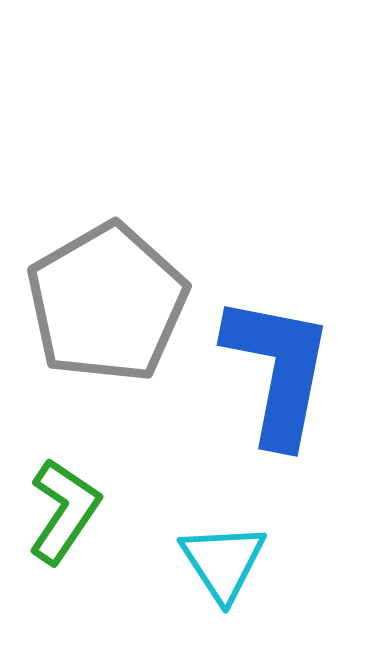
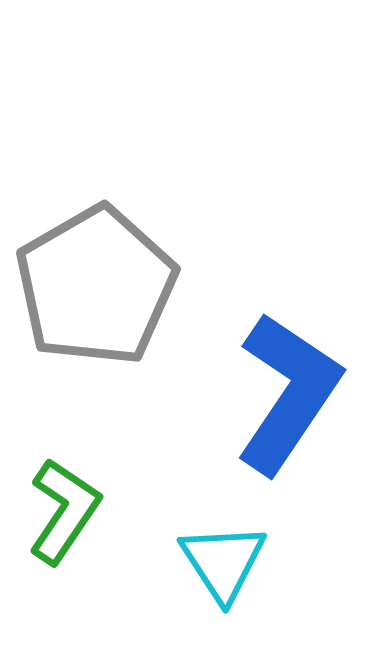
gray pentagon: moved 11 px left, 17 px up
blue L-shape: moved 10 px right, 23 px down; rotated 23 degrees clockwise
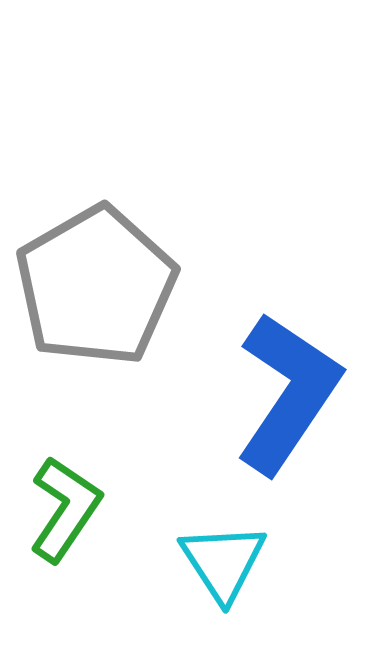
green L-shape: moved 1 px right, 2 px up
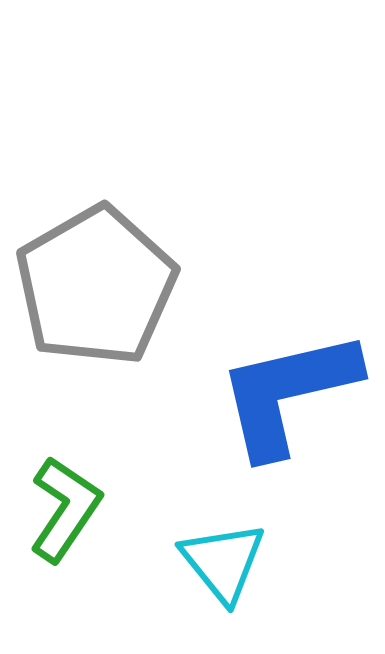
blue L-shape: rotated 137 degrees counterclockwise
cyan triangle: rotated 6 degrees counterclockwise
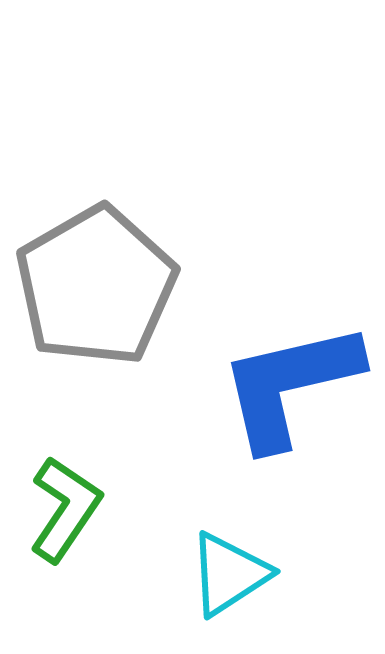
blue L-shape: moved 2 px right, 8 px up
cyan triangle: moved 6 px right, 12 px down; rotated 36 degrees clockwise
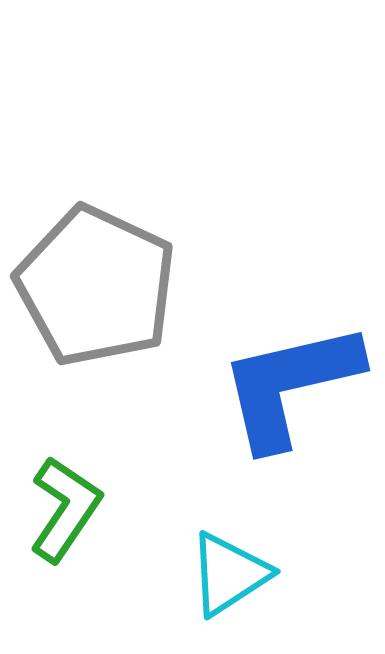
gray pentagon: rotated 17 degrees counterclockwise
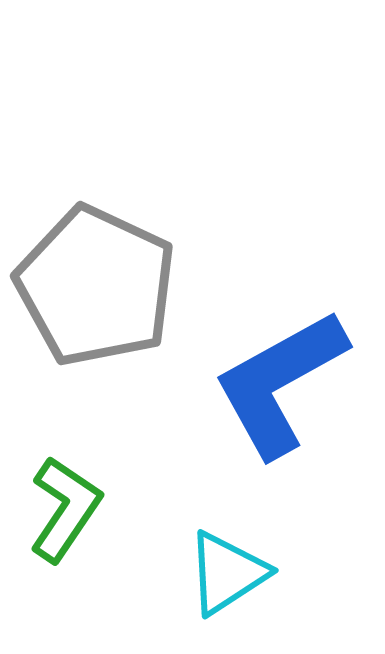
blue L-shape: moved 10 px left, 2 px up; rotated 16 degrees counterclockwise
cyan triangle: moved 2 px left, 1 px up
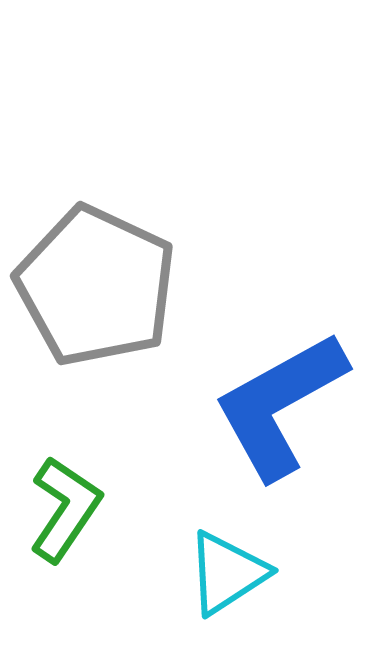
blue L-shape: moved 22 px down
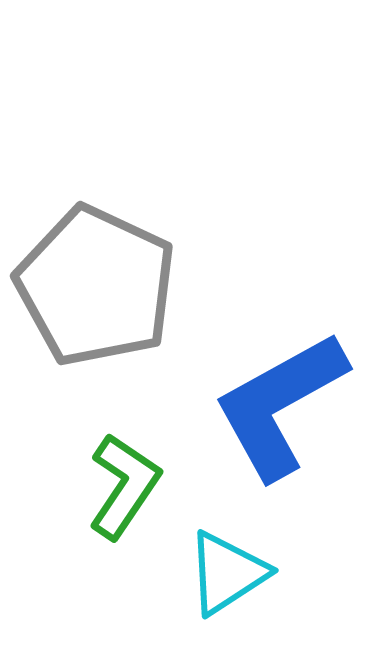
green L-shape: moved 59 px right, 23 px up
